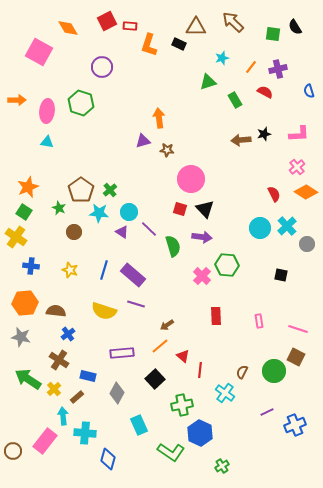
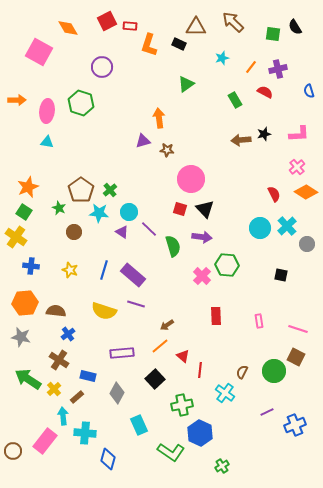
green triangle at (208, 82): moved 22 px left, 2 px down; rotated 18 degrees counterclockwise
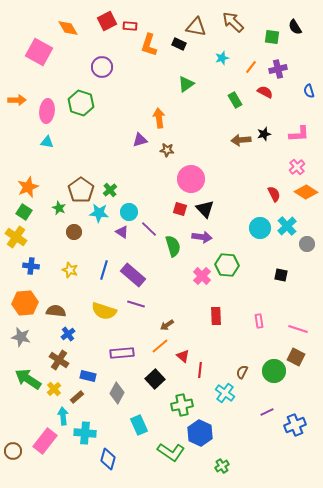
brown triangle at (196, 27): rotated 10 degrees clockwise
green square at (273, 34): moved 1 px left, 3 px down
purple triangle at (143, 141): moved 3 px left, 1 px up
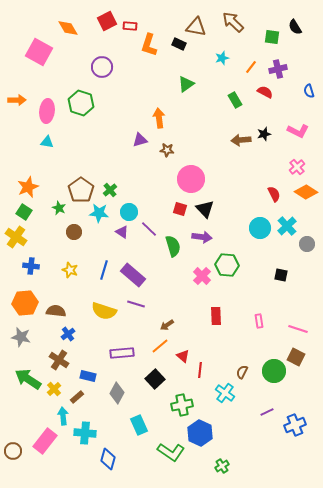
pink L-shape at (299, 134): moved 1 px left, 3 px up; rotated 30 degrees clockwise
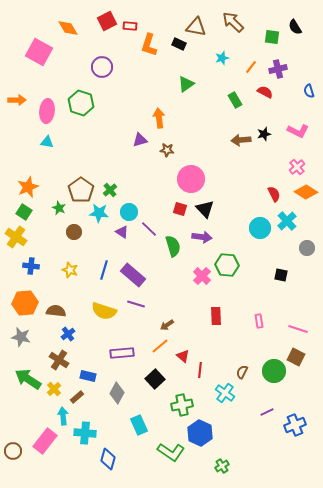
cyan cross at (287, 226): moved 5 px up
gray circle at (307, 244): moved 4 px down
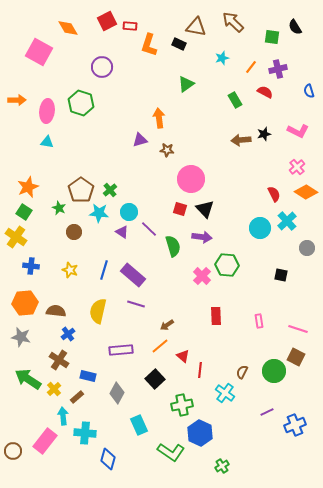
yellow semicircle at (104, 311): moved 6 px left; rotated 85 degrees clockwise
purple rectangle at (122, 353): moved 1 px left, 3 px up
